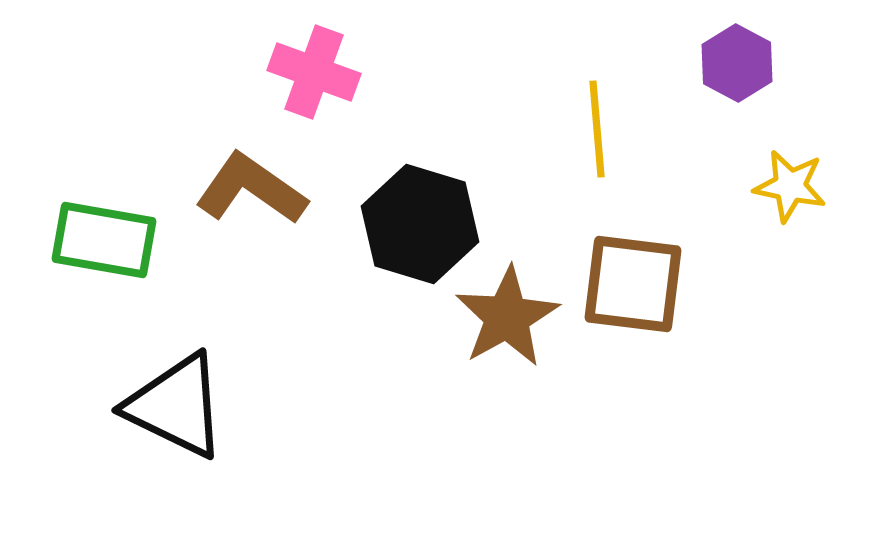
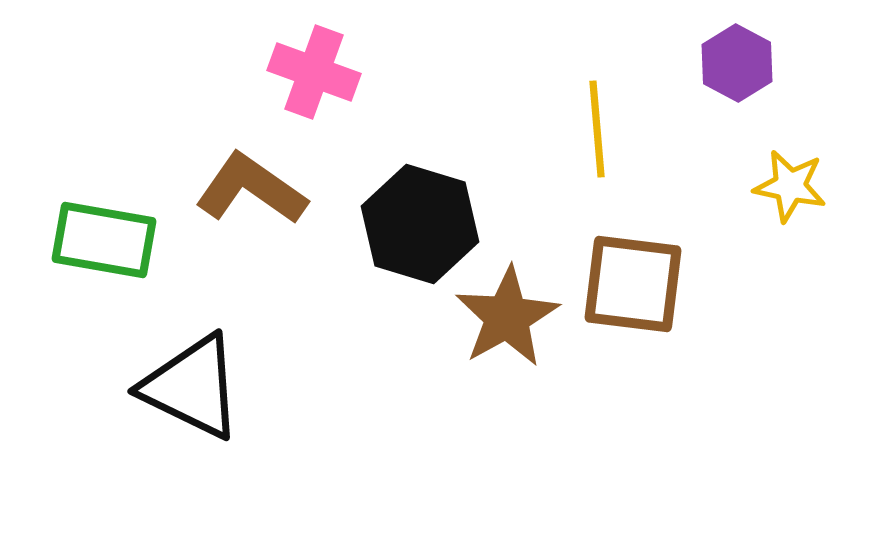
black triangle: moved 16 px right, 19 px up
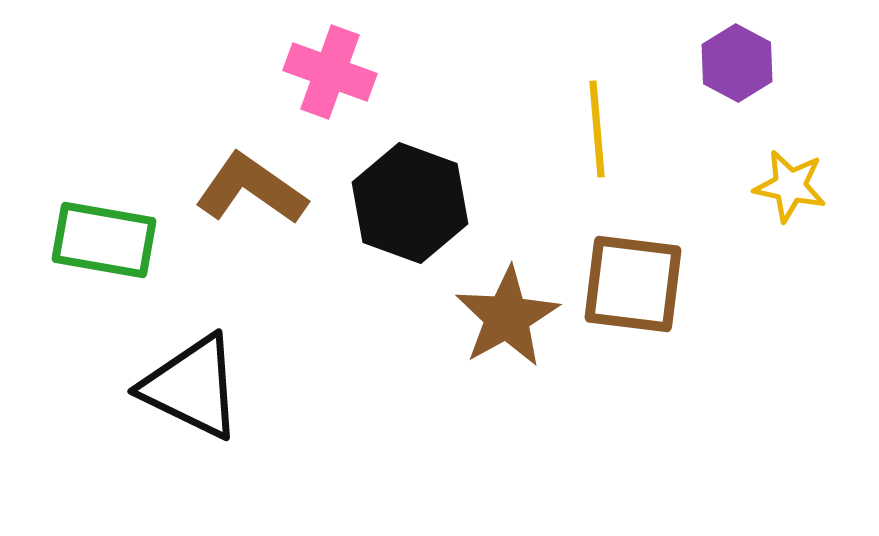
pink cross: moved 16 px right
black hexagon: moved 10 px left, 21 px up; rotated 3 degrees clockwise
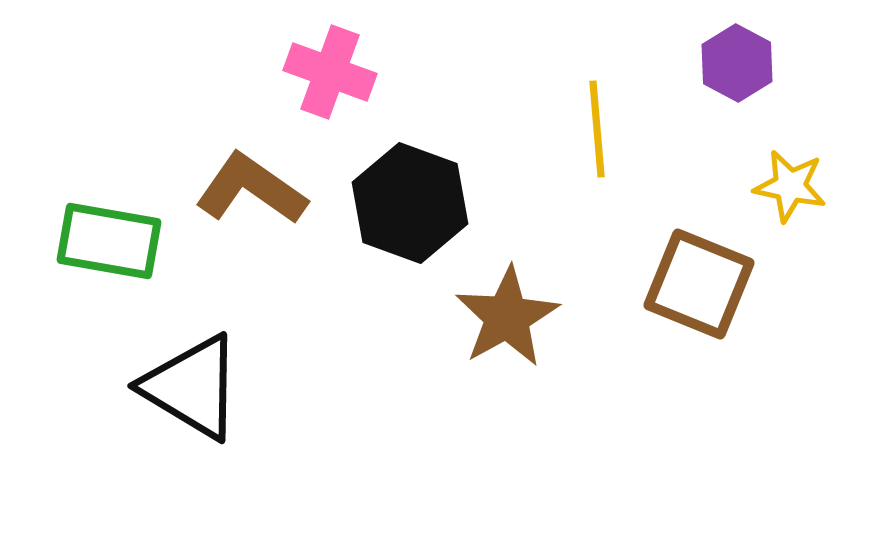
green rectangle: moved 5 px right, 1 px down
brown square: moved 66 px right; rotated 15 degrees clockwise
black triangle: rotated 5 degrees clockwise
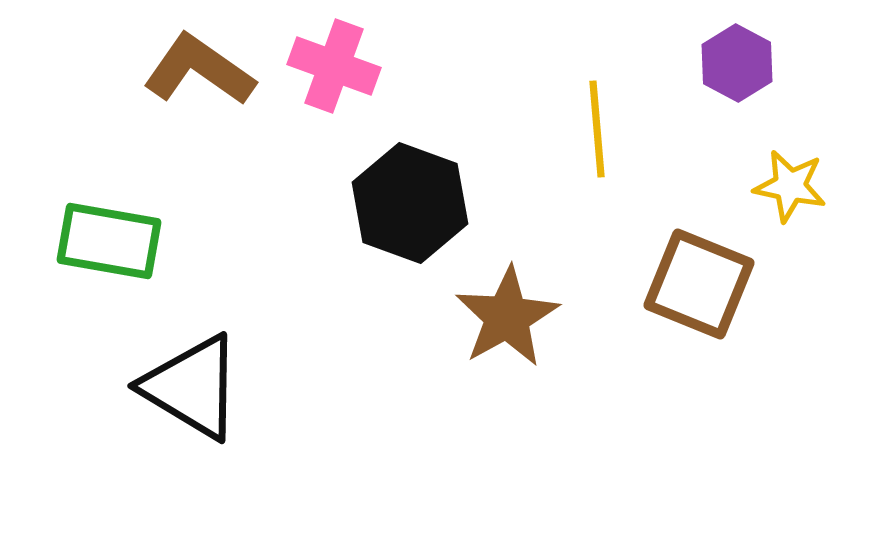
pink cross: moved 4 px right, 6 px up
brown L-shape: moved 52 px left, 119 px up
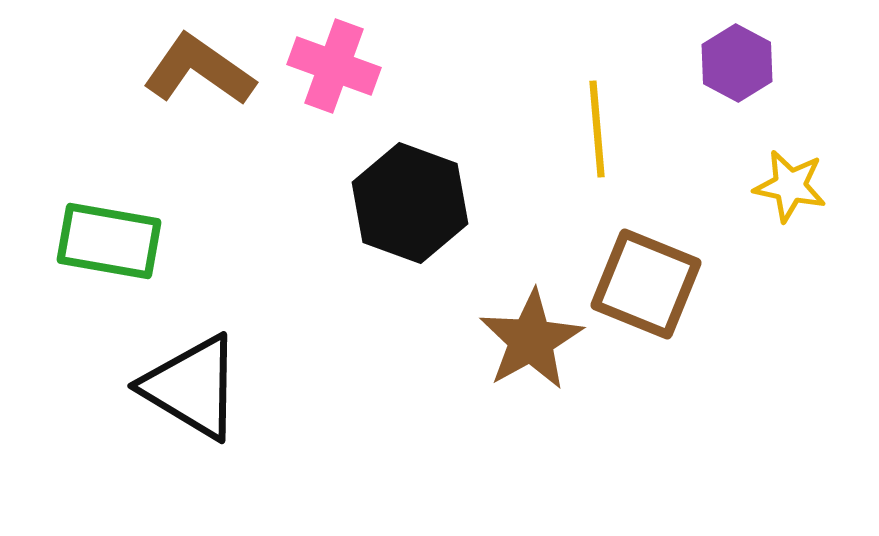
brown square: moved 53 px left
brown star: moved 24 px right, 23 px down
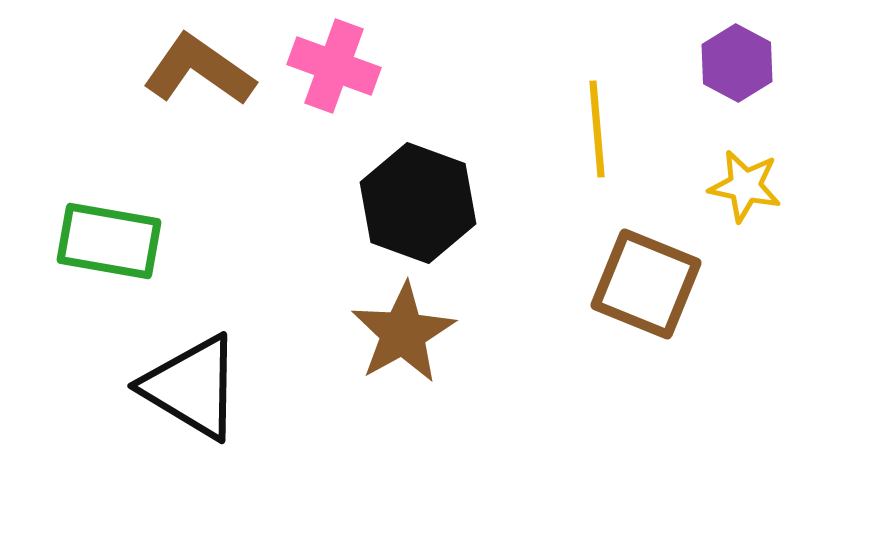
yellow star: moved 45 px left
black hexagon: moved 8 px right
brown star: moved 128 px left, 7 px up
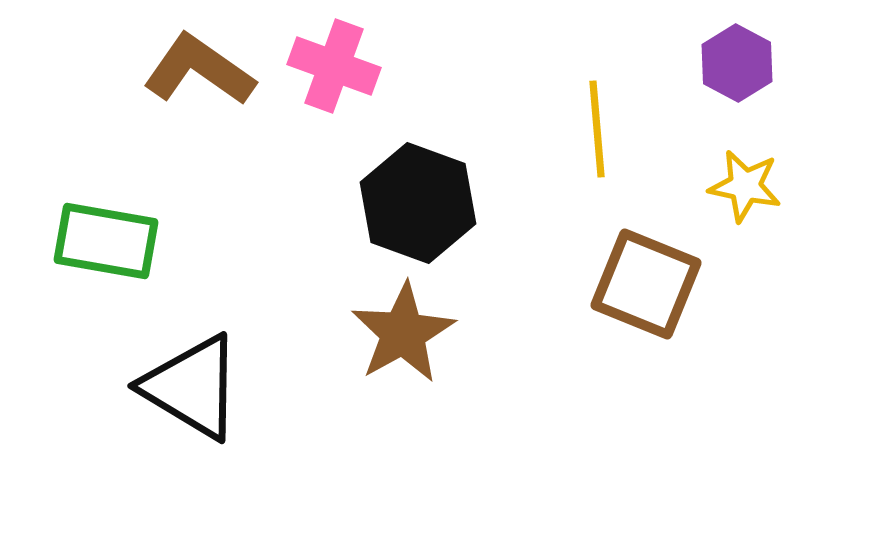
green rectangle: moved 3 px left
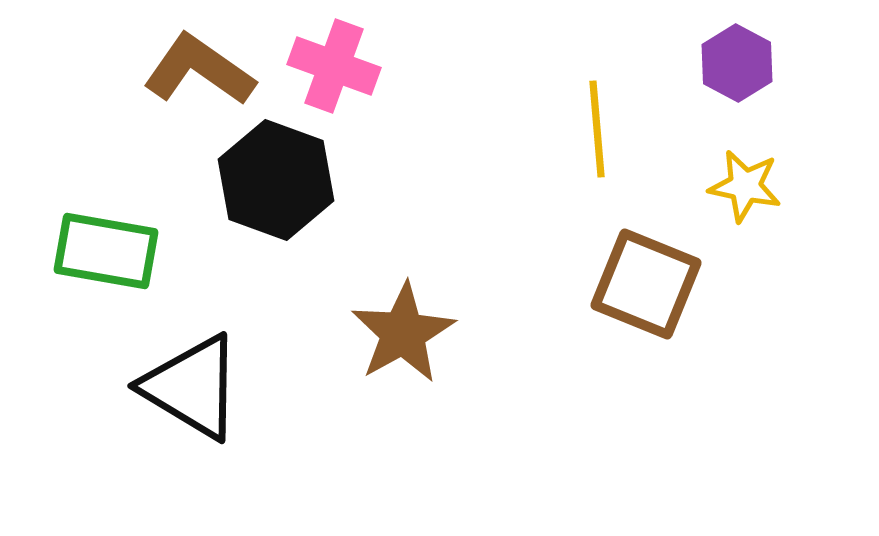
black hexagon: moved 142 px left, 23 px up
green rectangle: moved 10 px down
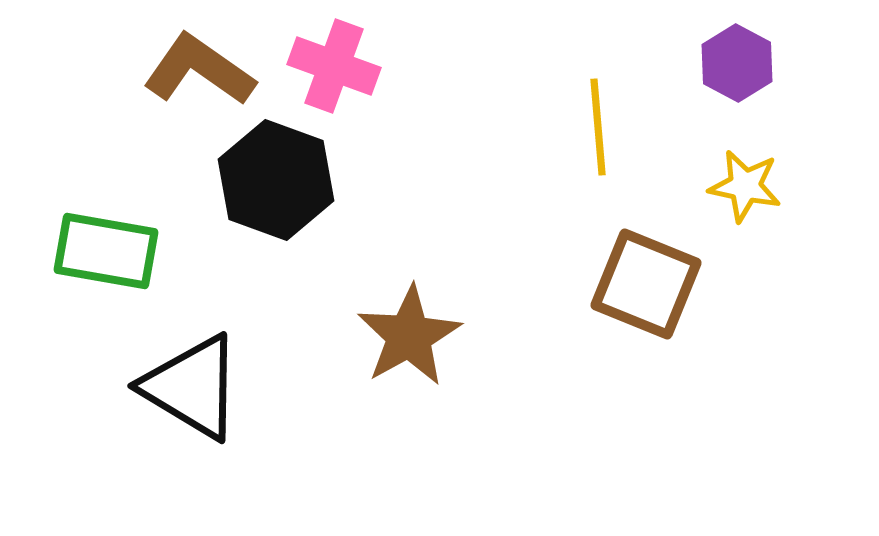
yellow line: moved 1 px right, 2 px up
brown star: moved 6 px right, 3 px down
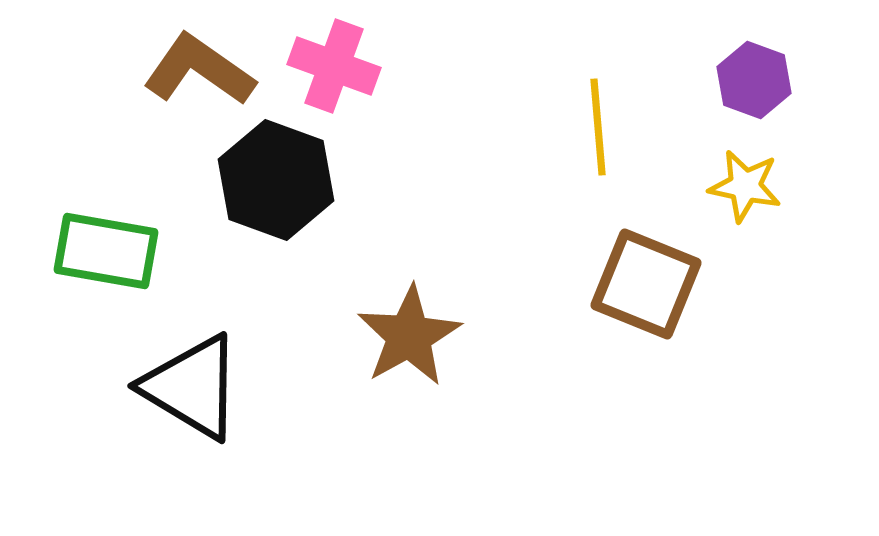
purple hexagon: moved 17 px right, 17 px down; rotated 8 degrees counterclockwise
